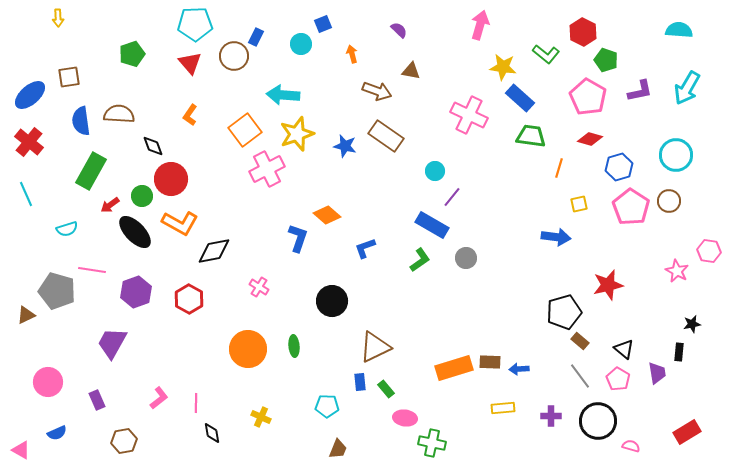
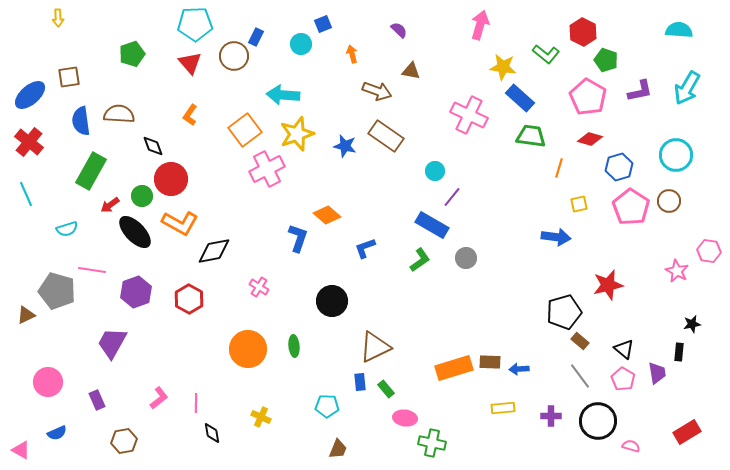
pink pentagon at (618, 379): moved 5 px right
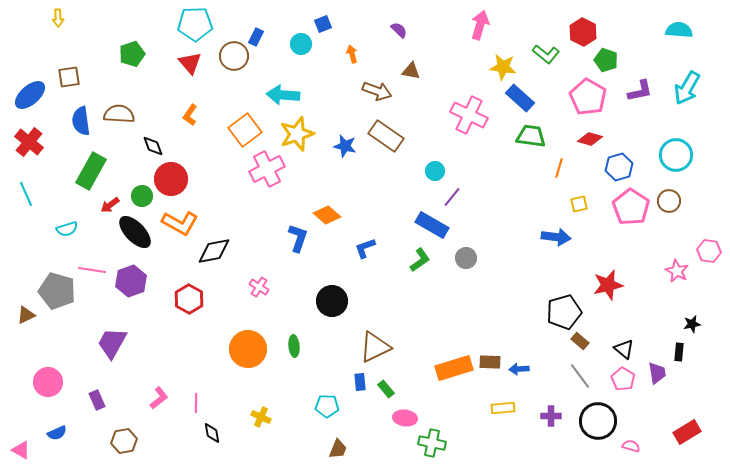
purple hexagon at (136, 292): moved 5 px left, 11 px up
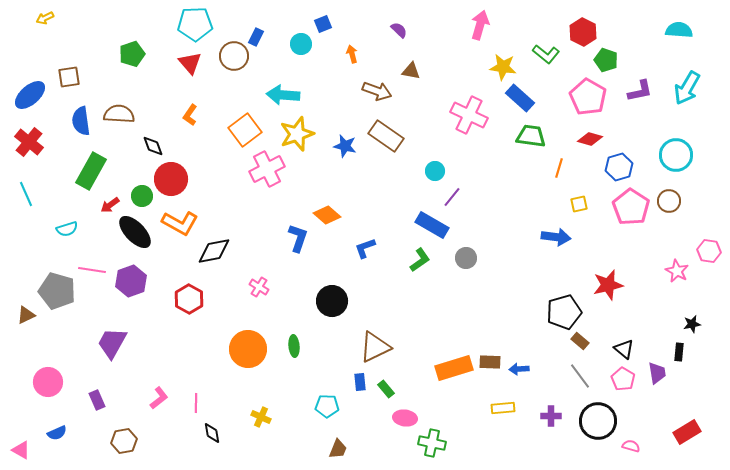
yellow arrow at (58, 18): moved 13 px left; rotated 66 degrees clockwise
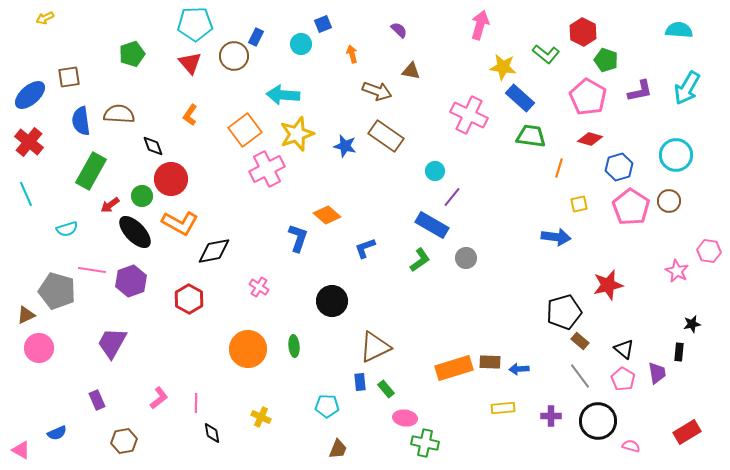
pink circle at (48, 382): moved 9 px left, 34 px up
green cross at (432, 443): moved 7 px left
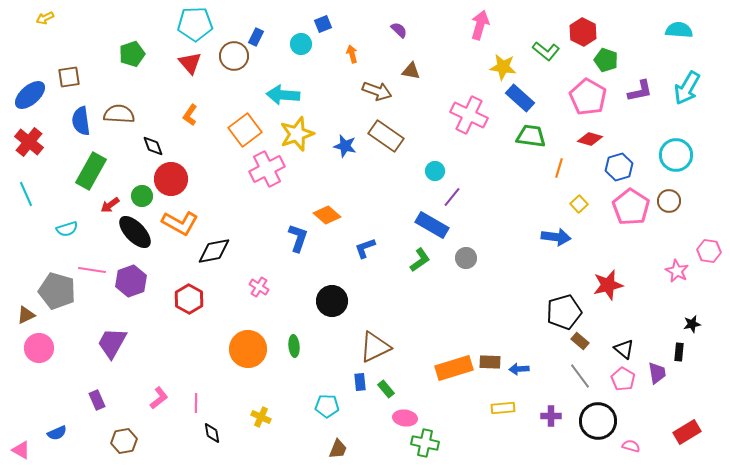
green L-shape at (546, 54): moved 3 px up
yellow square at (579, 204): rotated 30 degrees counterclockwise
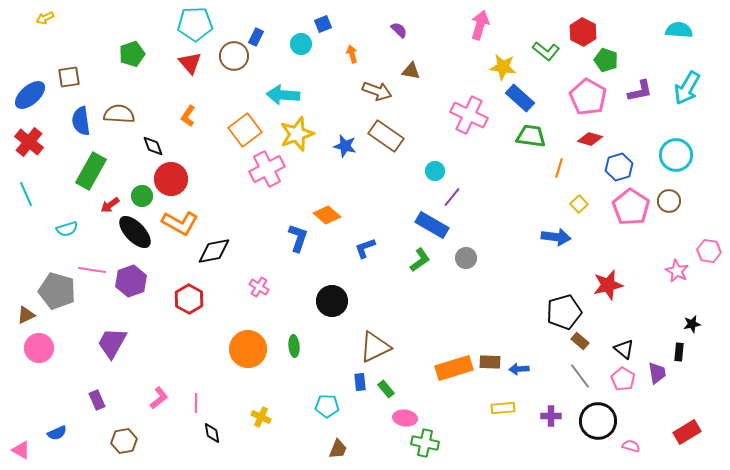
orange L-shape at (190, 115): moved 2 px left, 1 px down
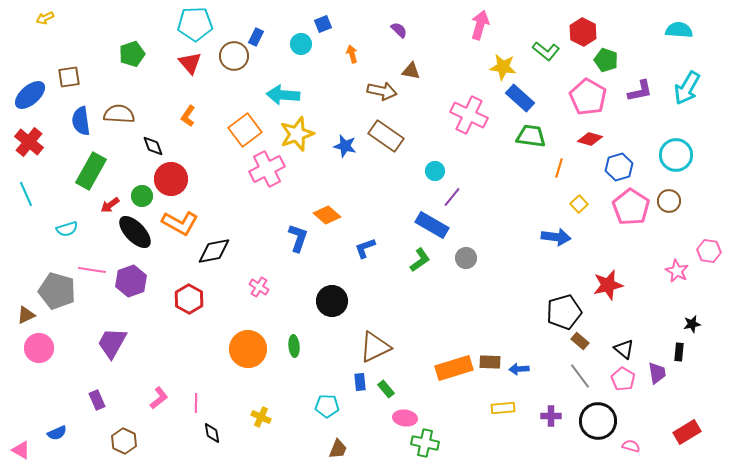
brown arrow at (377, 91): moved 5 px right; rotated 8 degrees counterclockwise
brown hexagon at (124, 441): rotated 25 degrees counterclockwise
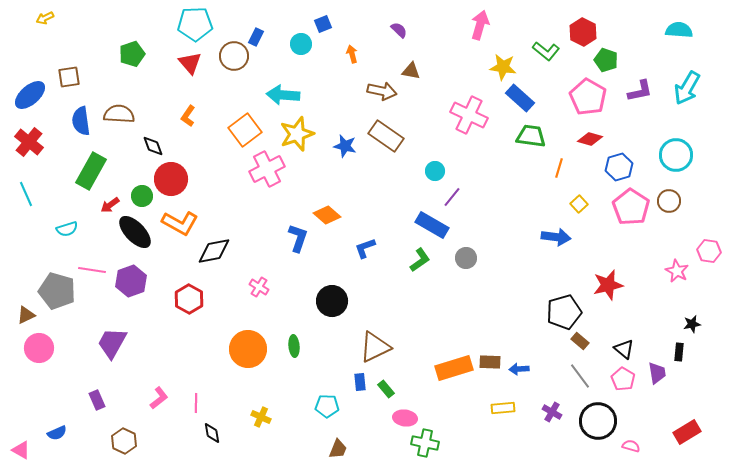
purple cross at (551, 416): moved 1 px right, 4 px up; rotated 30 degrees clockwise
